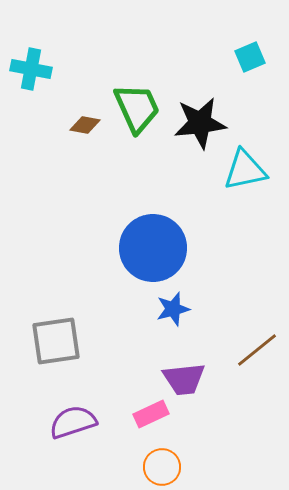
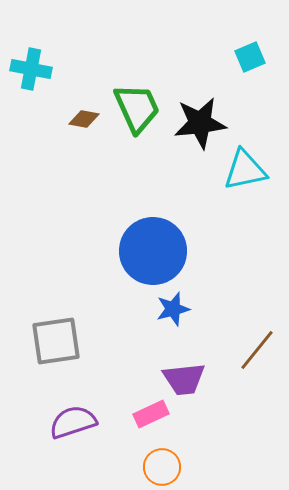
brown diamond: moved 1 px left, 6 px up
blue circle: moved 3 px down
brown line: rotated 12 degrees counterclockwise
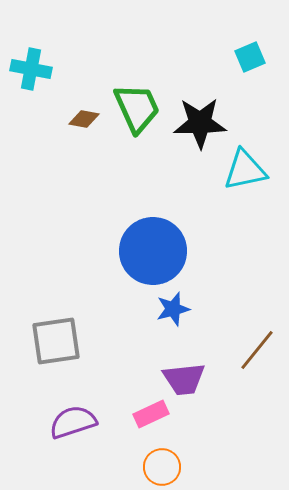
black star: rotated 6 degrees clockwise
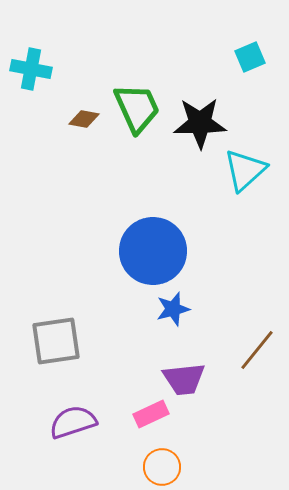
cyan triangle: rotated 30 degrees counterclockwise
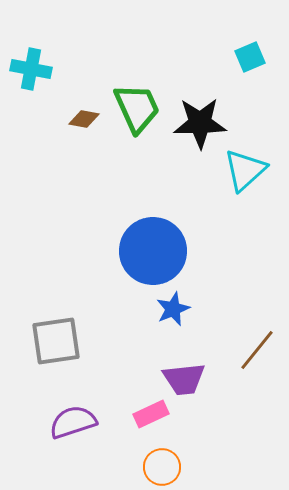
blue star: rotated 8 degrees counterclockwise
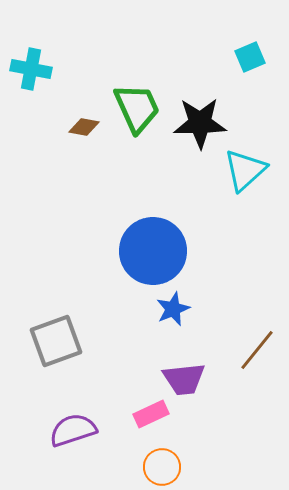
brown diamond: moved 8 px down
gray square: rotated 12 degrees counterclockwise
purple semicircle: moved 8 px down
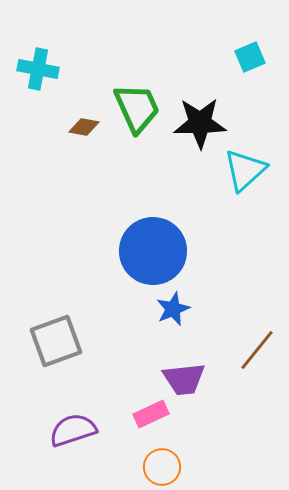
cyan cross: moved 7 px right
